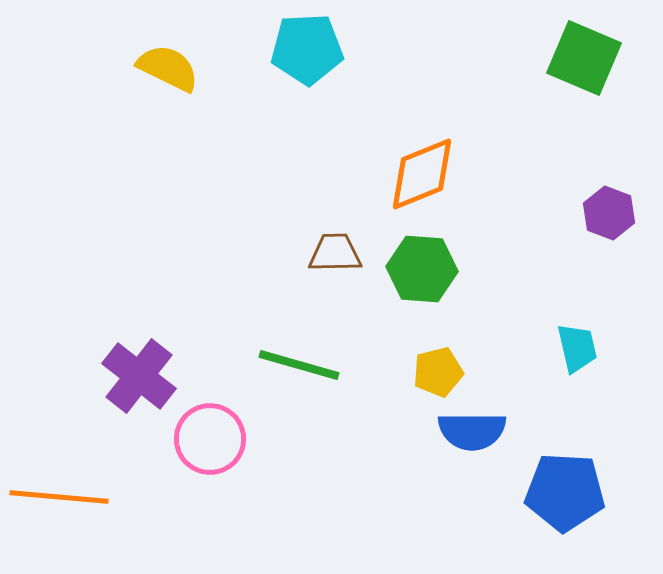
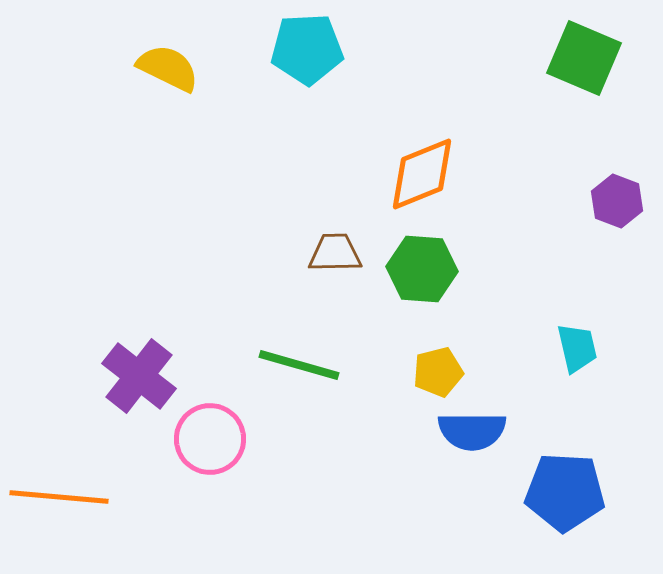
purple hexagon: moved 8 px right, 12 px up
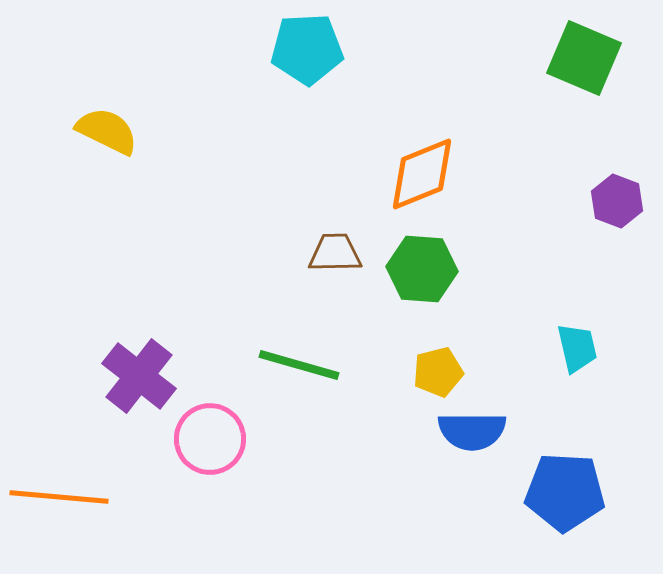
yellow semicircle: moved 61 px left, 63 px down
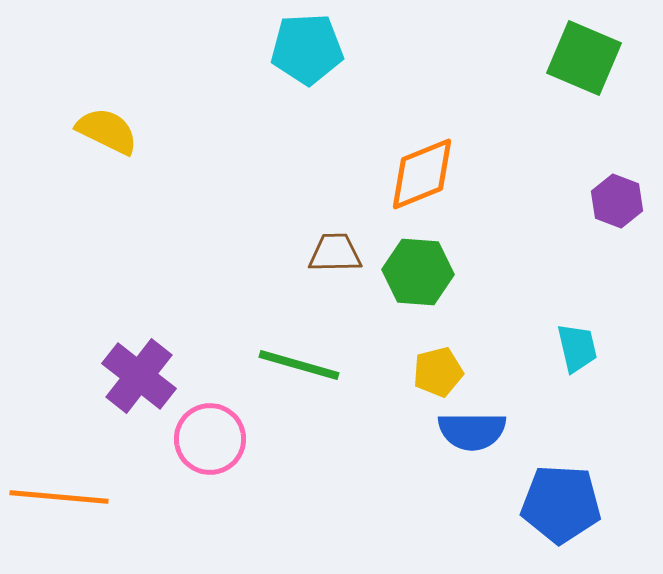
green hexagon: moved 4 px left, 3 px down
blue pentagon: moved 4 px left, 12 px down
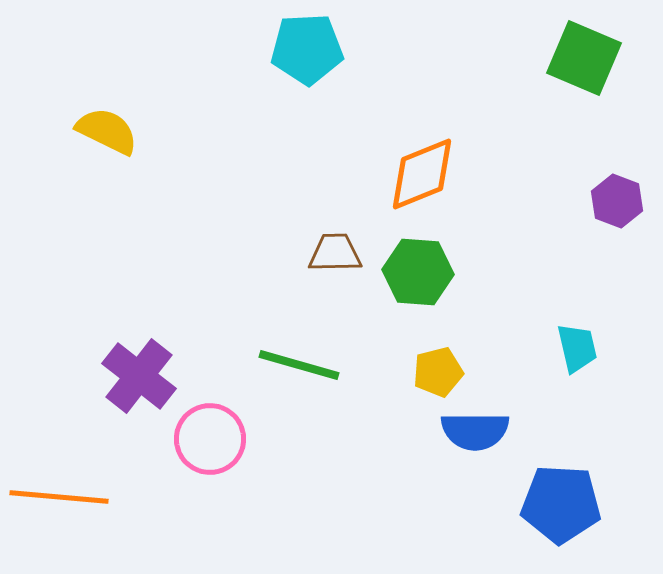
blue semicircle: moved 3 px right
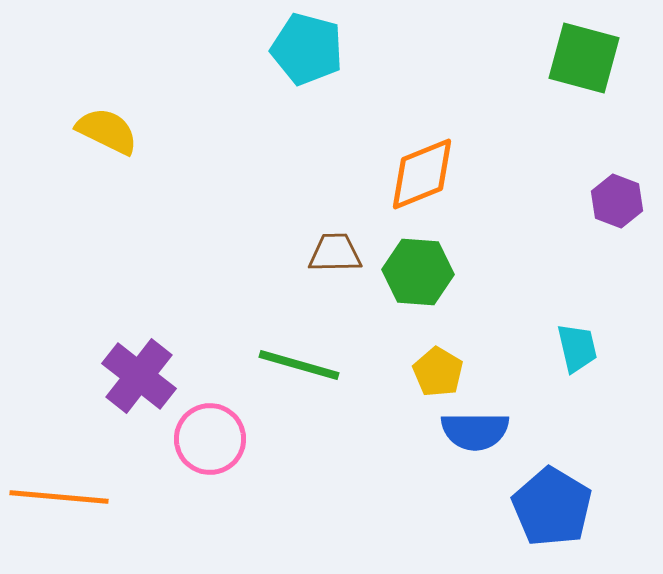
cyan pentagon: rotated 18 degrees clockwise
green square: rotated 8 degrees counterclockwise
yellow pentagon: rotated 27 degrees counterclockwise
blue pentagon: moved 9 px left, 3 px down; rotated 28 degrees clockwise
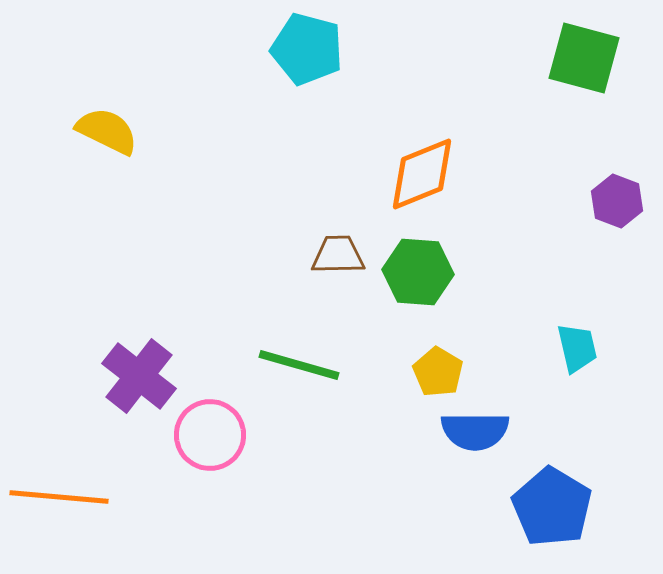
brown trapezoid: moved 3 px right, 2 px down
pink circle: moved 4 px up
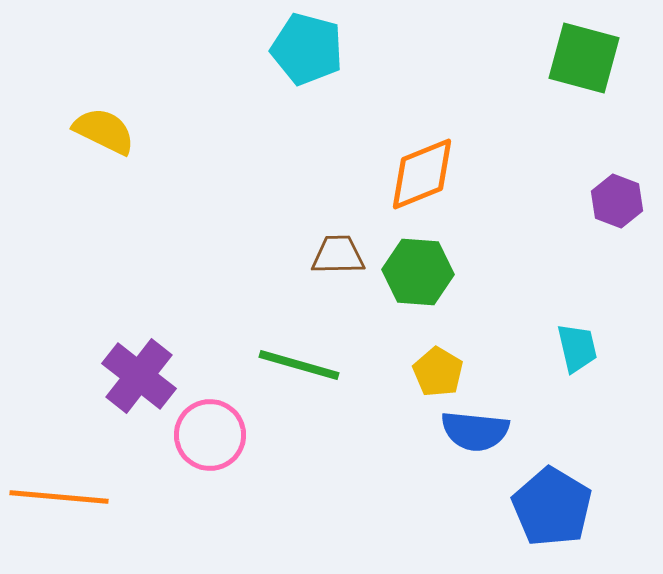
yellow semicircle: moved 3 px left
blue semicircle: rotated 6 degrees clockwise
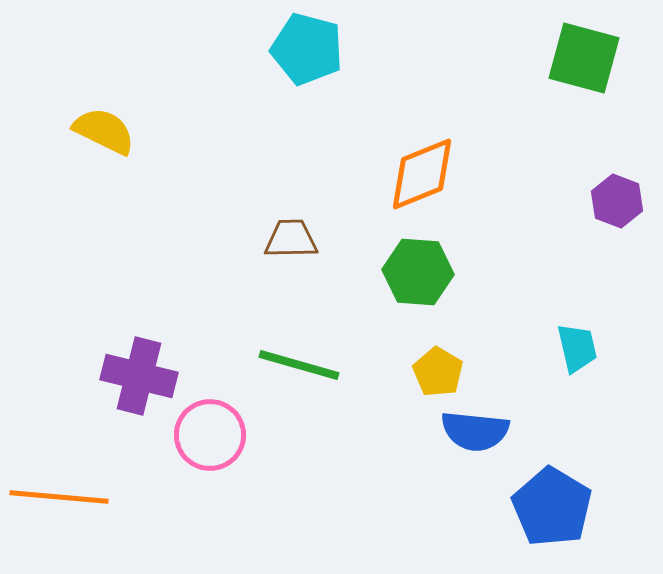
brown trapezoid: moved 47 px left, 16 px up
purple cross: rotated 24 degrees counterclockwise
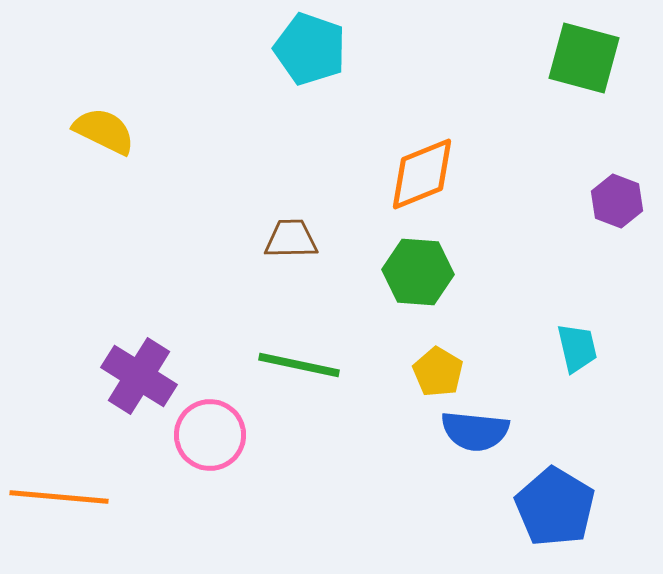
cyan pentagon: moved 3 px right; rotated 4 degrees clockwise
green line: rotated 4 degrees counterclockwise
purple cross: rotated 18 degrees clockwise
blue pentagon: moved 3 px right
